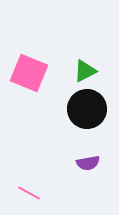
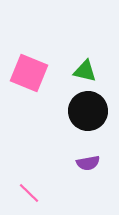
green triangle: rotated 40 degrees clockwise
black circle: moved 1 px right, 2 px down
pink line: rotated 15 degrees clockwise
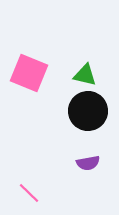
green triangle: moved 4 px down
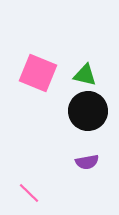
pink square: moved 9 px right
purple semicircle: moved 1 px left, 1 px up
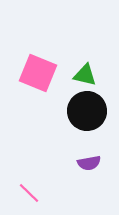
black circle: moved 1 px left
purple semicircle: moved 2 px right, 1 px down
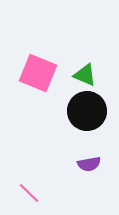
green triangle: rotated 10 degrees clockwise
purple semicircle: moved 1 px down
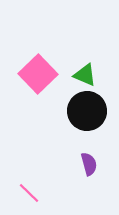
pink square: moved 1 px down; rotated 24 degrees clockwise
purple semicircle: rotated 95 degrees counterclockwise
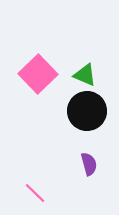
pink line: moved 6 px right
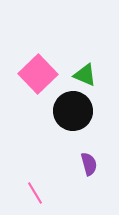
black circle: moved 14 px left
pink line: rotated 15 degrees clockwise
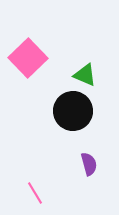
pink square: moved 10 px left, 16 px up
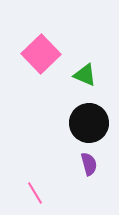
pink square: moved 13 px right, 4 px up
black circle: moved 16 px right, 12 px down
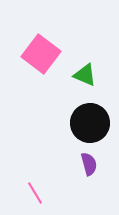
pink square: rotated 9 degrees counterclockwise
black circle: moved 1 px right
